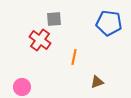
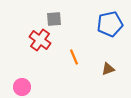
blue pentagon: moved 1 px right, 1 px down; rotated 20 degrees counterclockwise
orange line: rotated 35 degrees counterclockwise
brown triangle: moved 11 px right, 13 px up
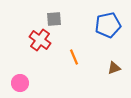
blue pentagon: moved 2 px left, 1 px down
brown triangle: moved 6 px right, 1 px up
pink circle: moved 2 px left, 4 px up
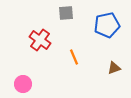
gray square: moved 12 px right, 6 px up
blue pentagon: moved 1 px left
pink circle: moved 3 px right, 1 px down
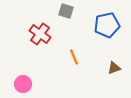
gray square: moved 2 px up; rotated 21 degrees clockwise
red cross: moved 6 px up
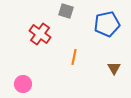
blue pentagon: moved 1 px up
orange line: rotated 35 degrees clockwise
brown triangle: rotated 40 degrees counterclockwise
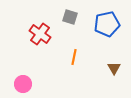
gray square: moved 4 px right, 6 px down
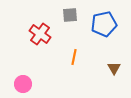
gray square: moved 2 px up; rotated 21 degrees counterclockwise
blue pentagon: moved 3 px left
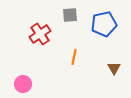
red cross: rotated 20 degrees clockwise
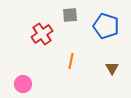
blue pentagon: moved 2 px right, 2 px down; rotated 30 degrees clockwise
red cross: moved 2 px right
orange line: moved 3 px left, 4 px down
brown triangle: moved 2 px left
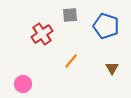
orange line: rotated 28 degrees clockwise
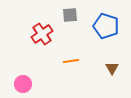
orange line: rotated 42 degrees clockwise
